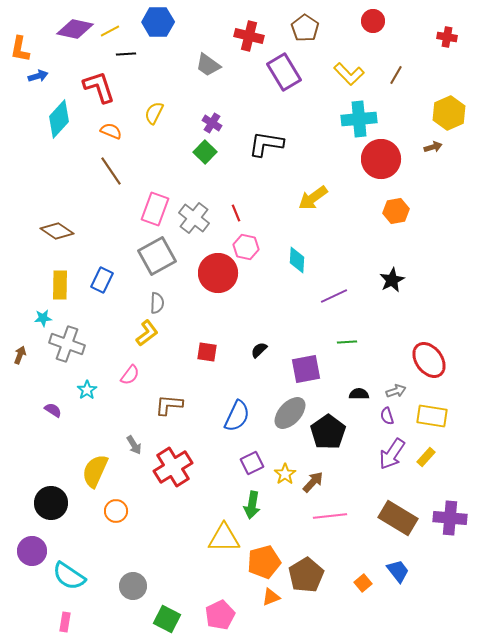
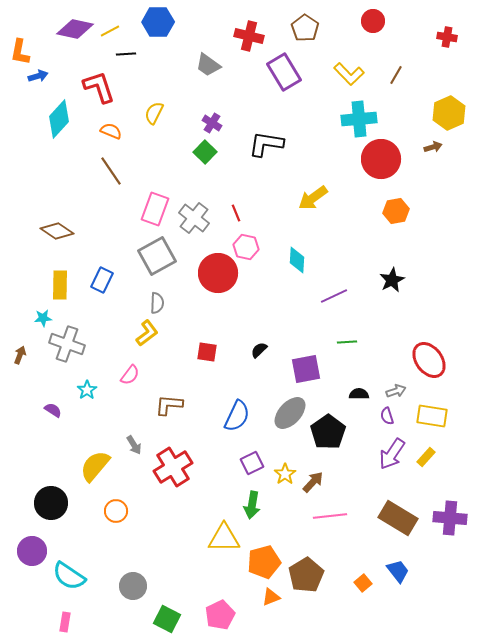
orange L-shape at (20, 49): moved 3 px down
yellow semicircle at (95, 471): moved 5 px up; rotated 16 degrees clockwise
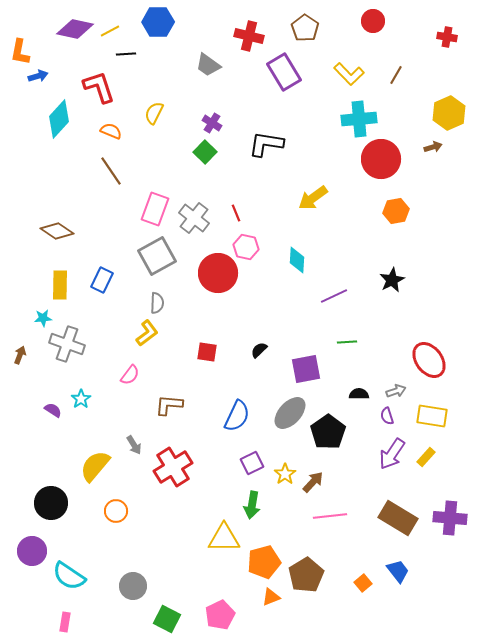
cyan star at (87, 390): moved 6 px left, 9 px down
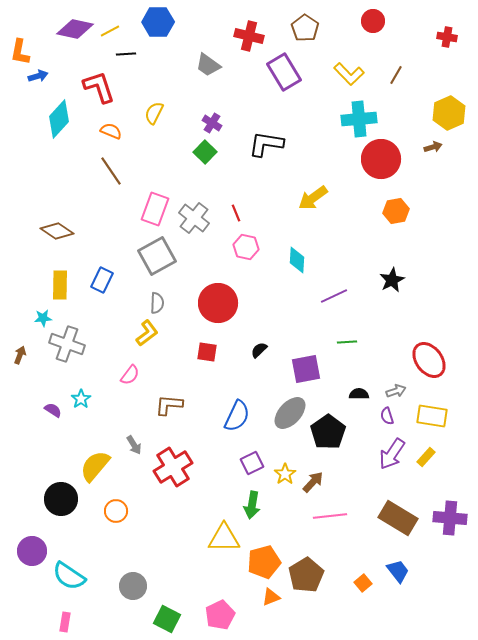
red circle at (218, 273): moved 30 px down
black circle at (51, 503): moved 10 px right, 4 px up
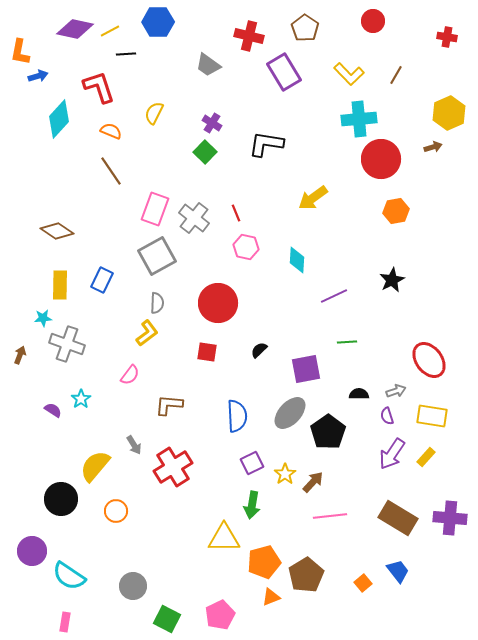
blue semicircle at (237, 416): rotated 28 degrees counterclockwise
